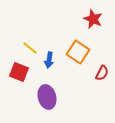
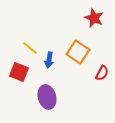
red star: moved 1 px right, 1 px up
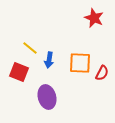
orange square: moved 2 px right, 11 px down; rotated 30 degrees counterclockwise
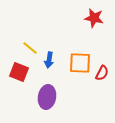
red star: rotated 12 degrees counterclockwise
purple ellipse: rotated 25 degrees clockwise
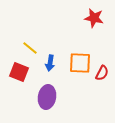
blue arrow: moved 1 px right, 3 px down
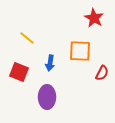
red star: rotated 18 degrees clockwise
yellow line: moved 3 px left, 10 px up
orange square: moved 12 px up
purple ellipse: rotated 10 degrees counterclockwise
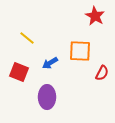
red star: moved 1 px right, 2 px up
blue arrow: rotated 49 degrees clockwise
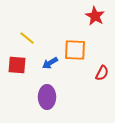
orange square: moved 5 px left, 1 px up
red square: moved 2 px left, 7 px up; rotated 18 degrees counterclockwise
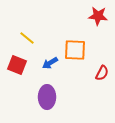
red star: moved 3 px right; rotated 24 degrees counterclockwise
red square: rotated 18 degrees clockwise
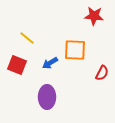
red star: moved 4 px left
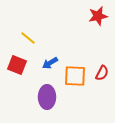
red star: moved 4 px right; rotated 18 degrees counterclockwise
yellow line: moved 1 px right
orange square: moved 26 px down
